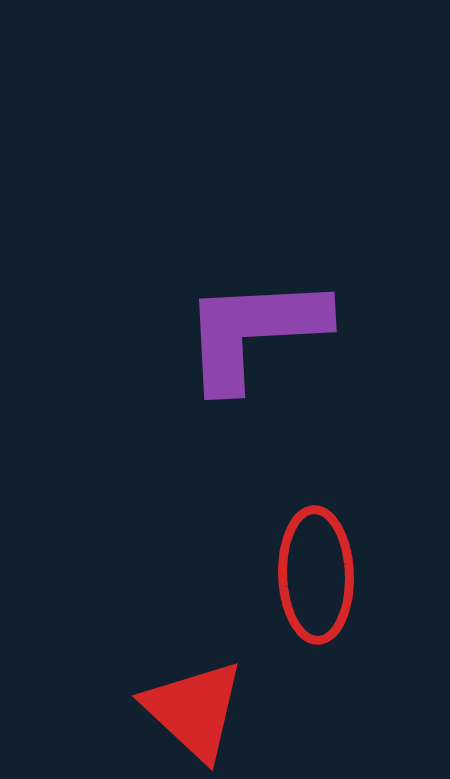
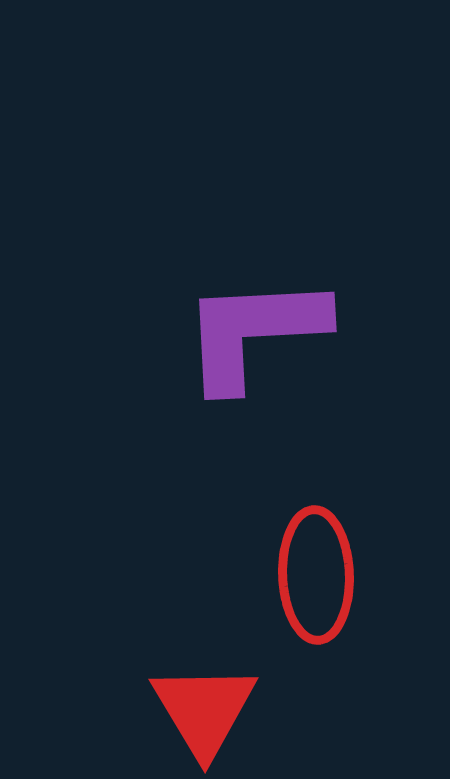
red triangle: moved 10 px right; rotated 16 degrees clockwise
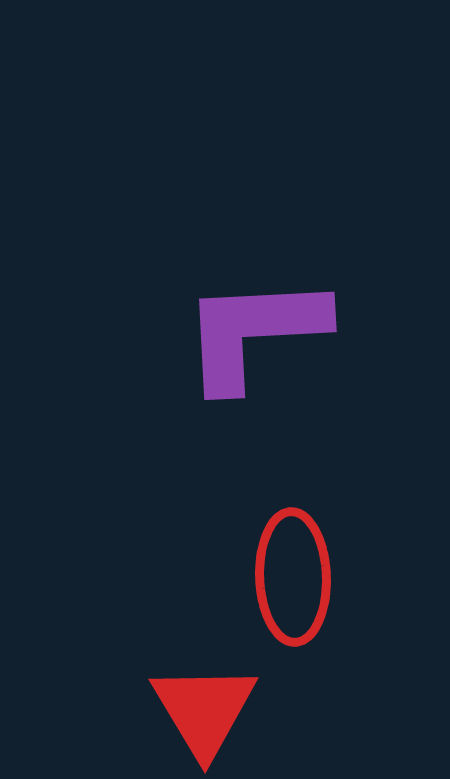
red ellipse: moved 23 px left, 2 px down
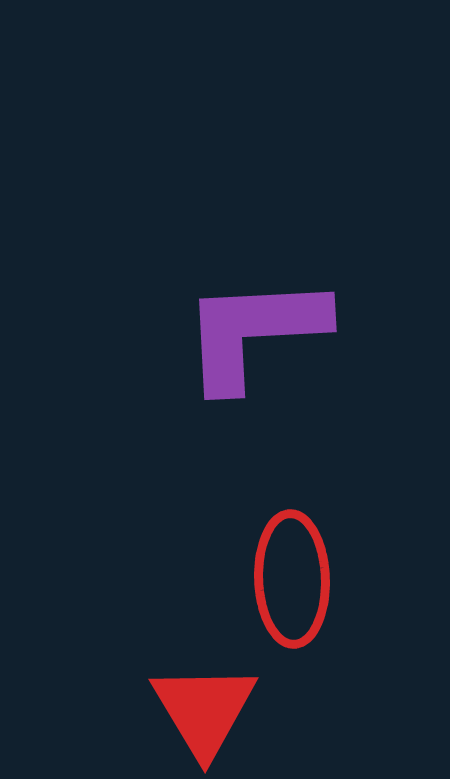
red ellipse: moved 1 px left, 2 px down
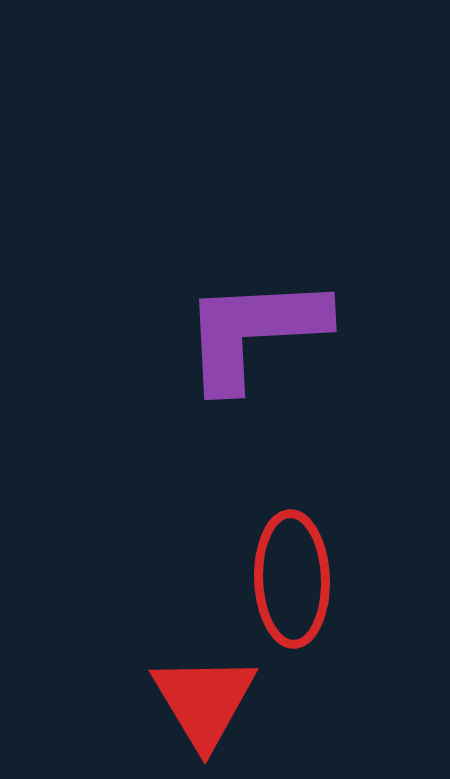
red triangle: moved 9 px up
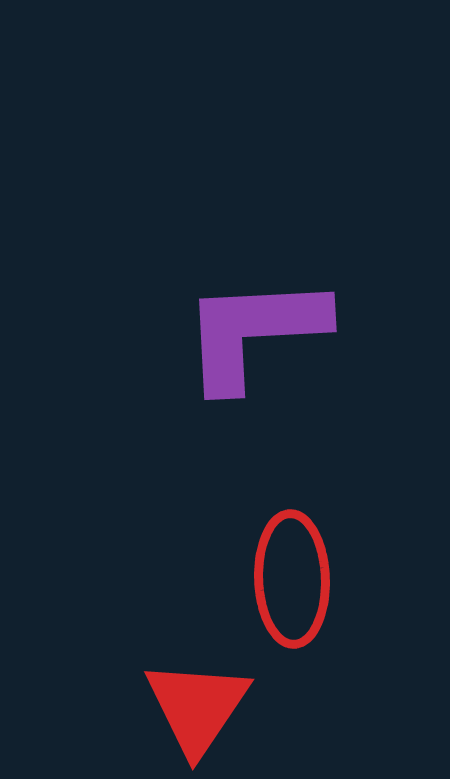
red triangle: moved 7 px left, 6 px down; rotated 5 degrees clockwise
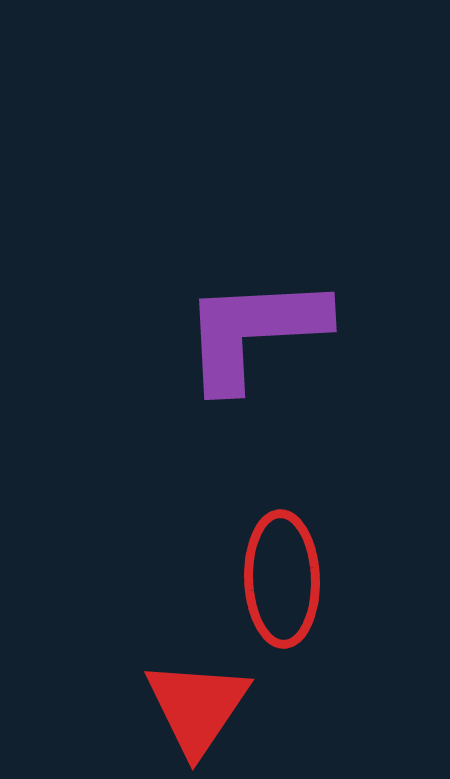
red ellipse: moved 10 px left
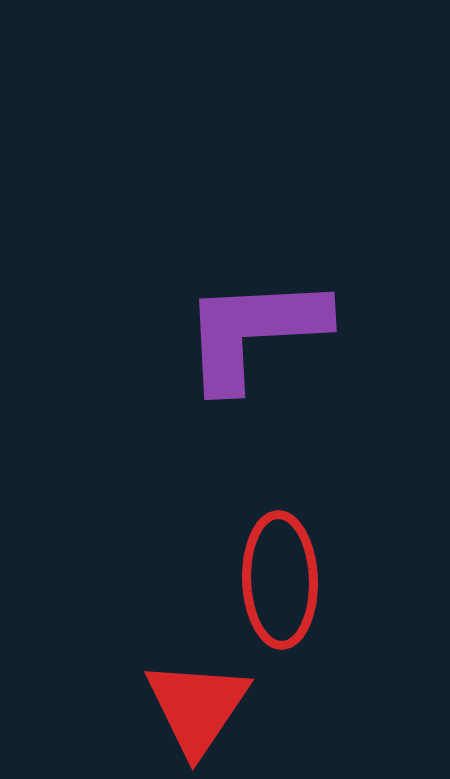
red ellipse: moved 2 px left, 1 px down
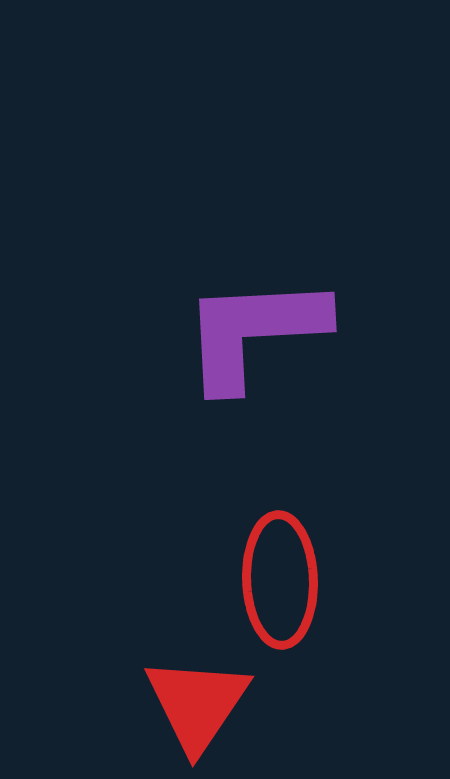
red triangle: moved 3 px up
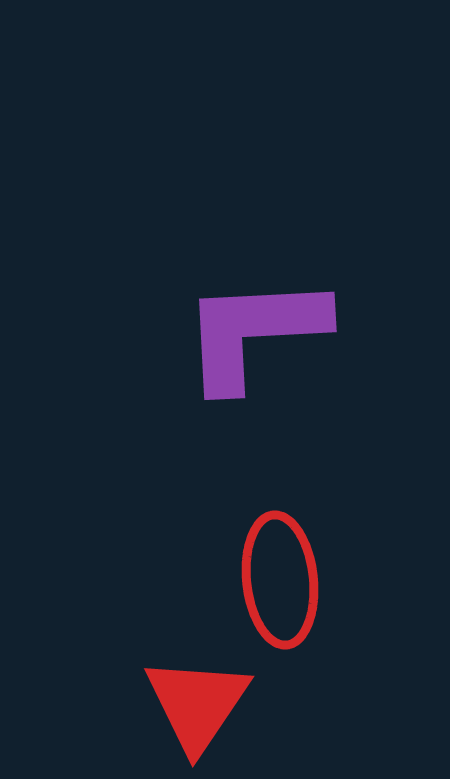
red ellipse: rotated 4 degrees counterclockwise
